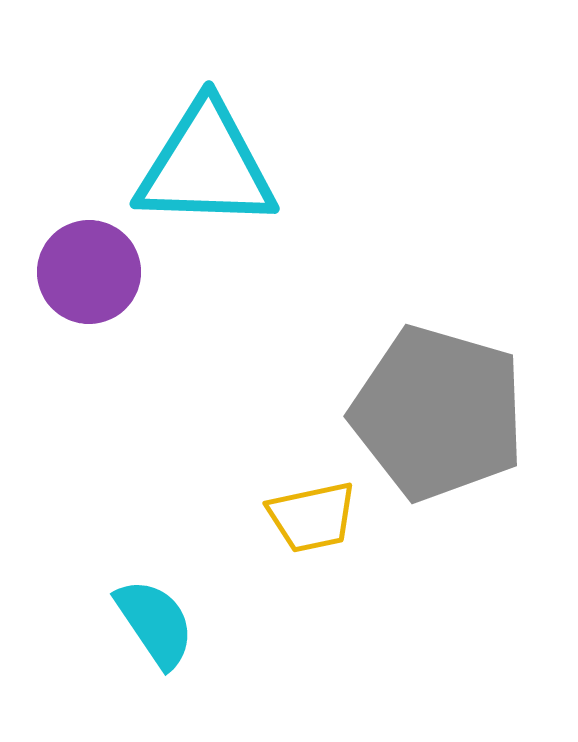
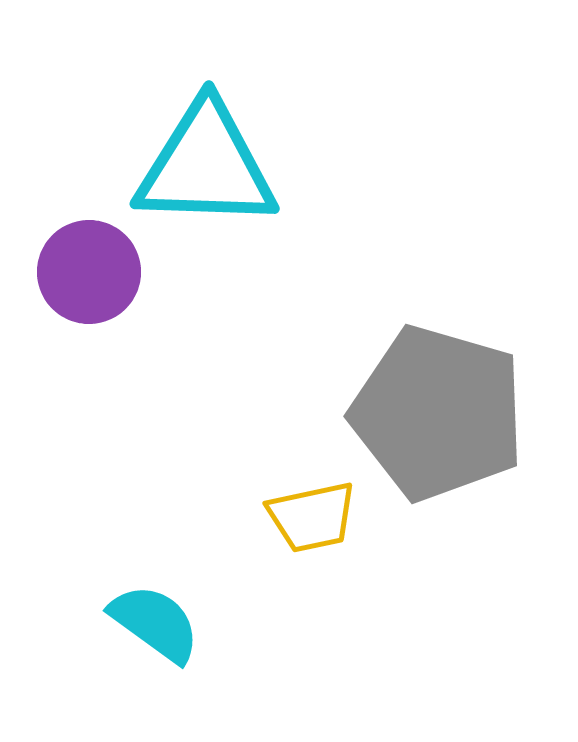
cyan semicircle: rotated 20 degrees counterclockwise
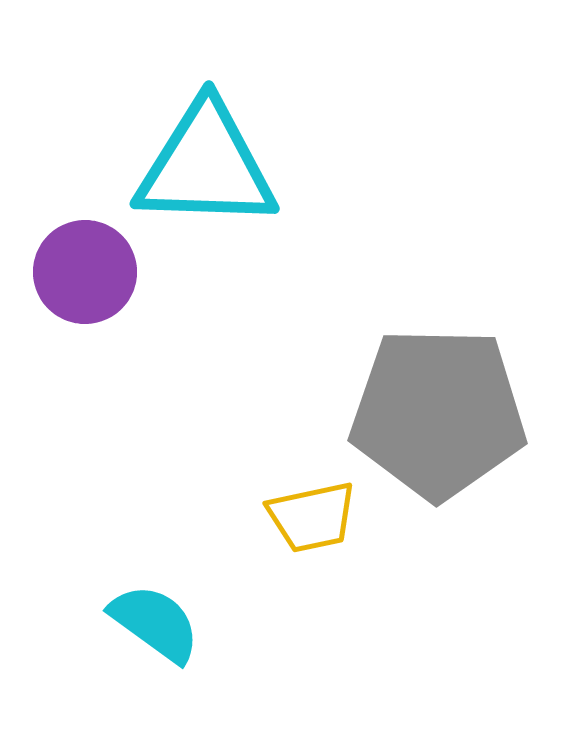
purple circle: moved 4 px left
gray pentagon: rotated 15 degrees counterclockwise
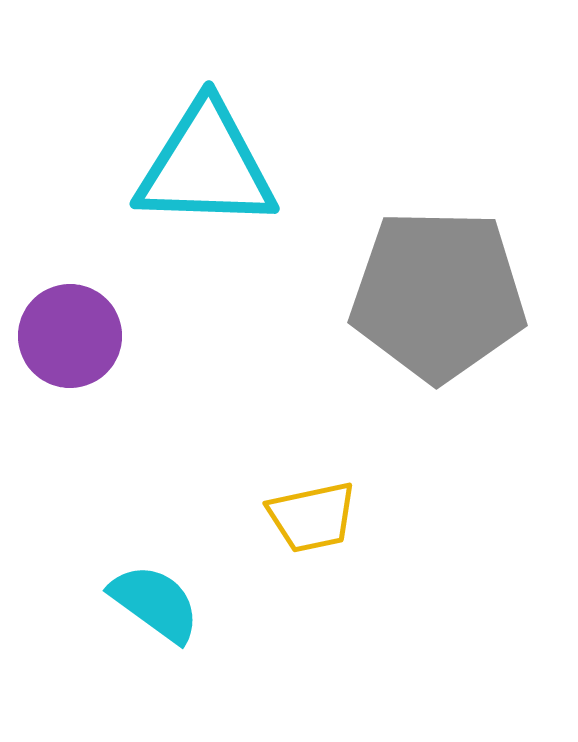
purple circle: moved 15 px left, 64 px down
gray pentagon: moved 118 px up
cyan semicircle: moved 20 px up
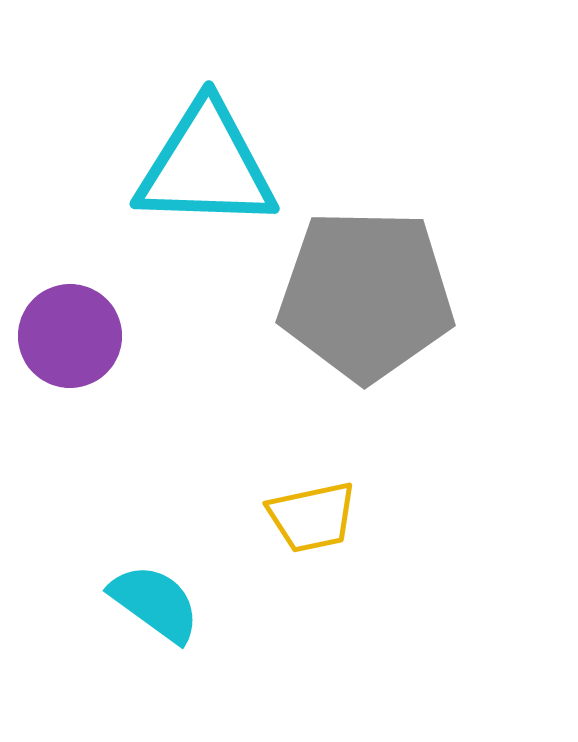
gray pentagon: moved 72 px left
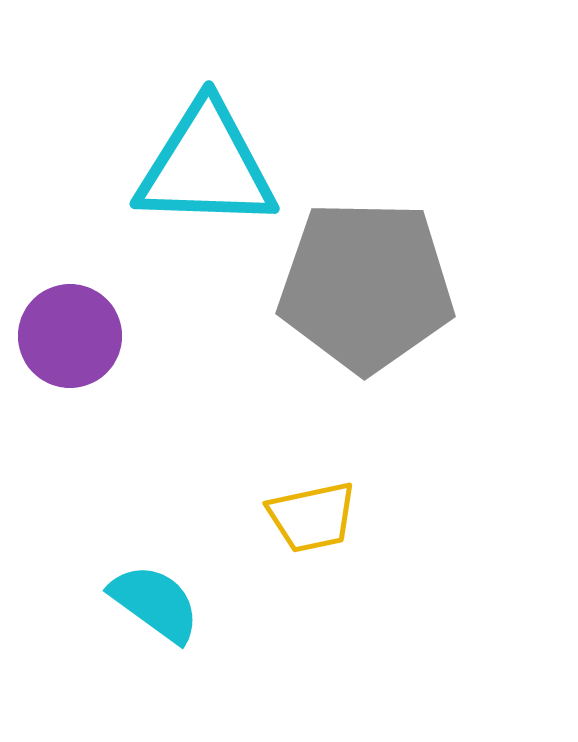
gray pentagon: moved 9 px up
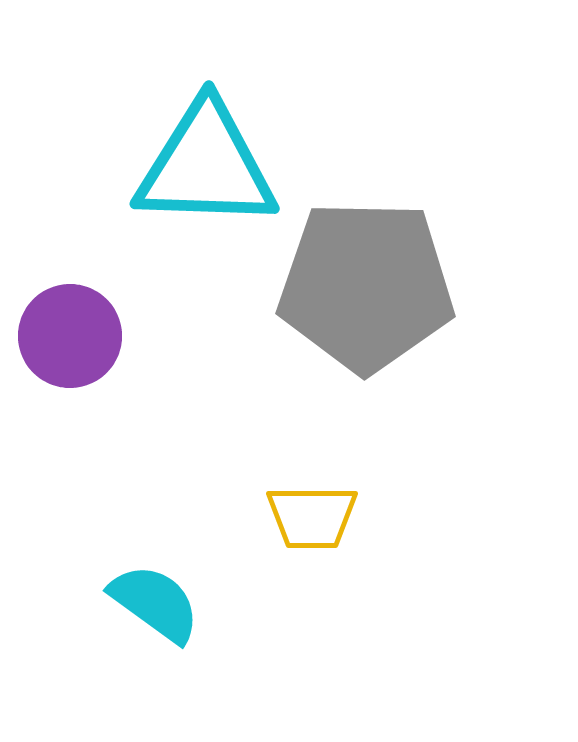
yellow trapezoid: rotated 12 degrees clockwise
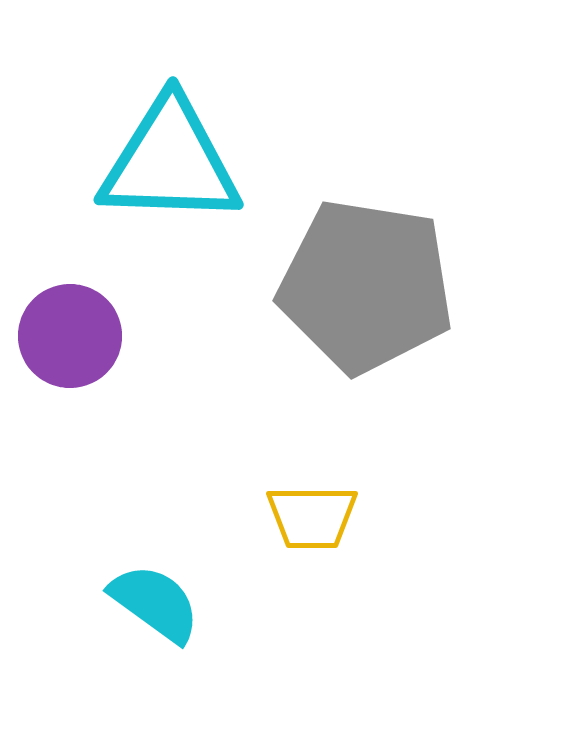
cyan triangle: moved 36 px left, 4 px up
gray pentagon: rotated 8 degrees clockwise
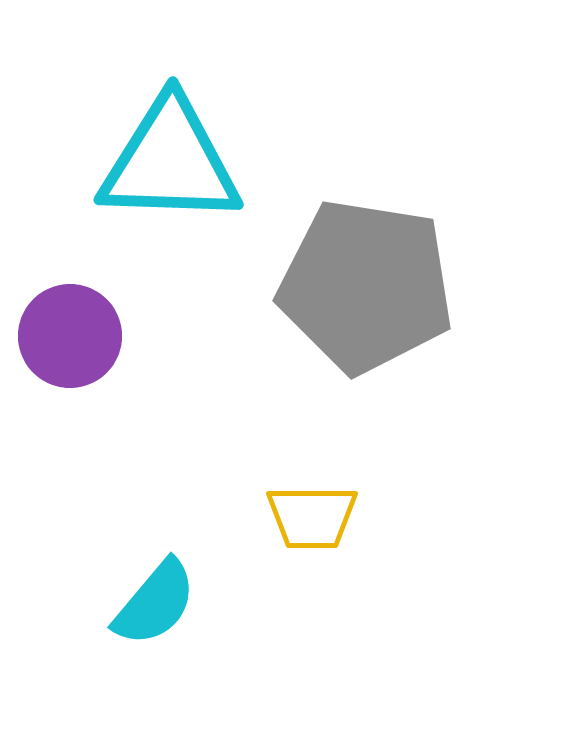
cyan semicircle: rotated 94 degrees clockwise
